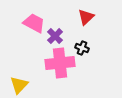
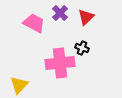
purple cross: moved 5 px right, 23 px up
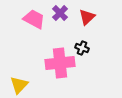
red triangle: moved 1 px right
pink trapezoid: moved 4 px up
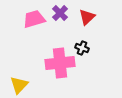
pink trapezoid: rotated 45 degrees counterclockwise
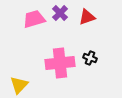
red triangle: rotated 24 degrees clockwise
black cross: moved 8 px right, 10 px down
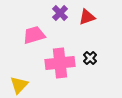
pink trapezoid: moved 16 px down
black cross: rotated 24 degrees clockwise
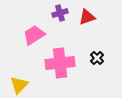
purple cross: rotated 28 degrees clockwise
pink trapezoid: rotated 15 degrees counterclockwise
black cross: moved 7 px right
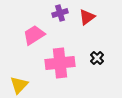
red triangle: rotated 18 degrees counterclockwise
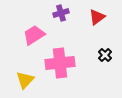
purple cross: moved 1 px right
red triangle: moved 10 px right
black cross: moved 8 px right, 3 px up
yellow triangle: moved 6 px right, 5 px up
